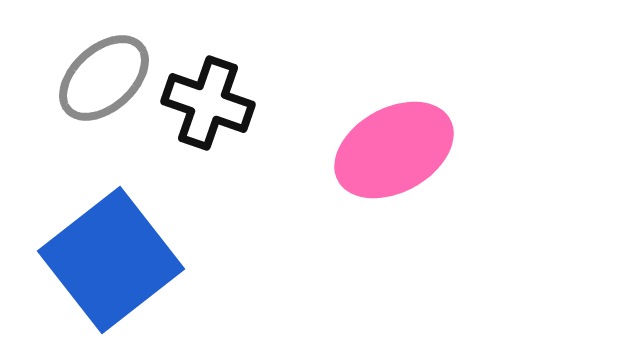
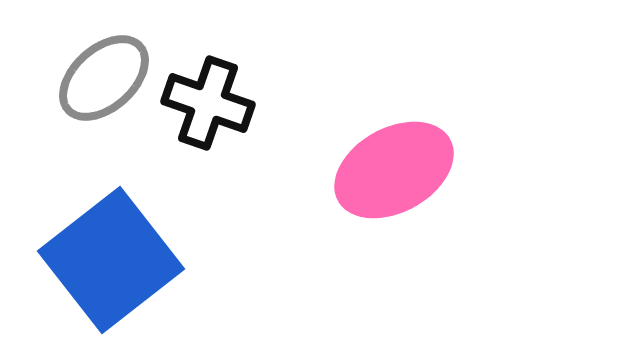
pink ellipse: moved 20 px down
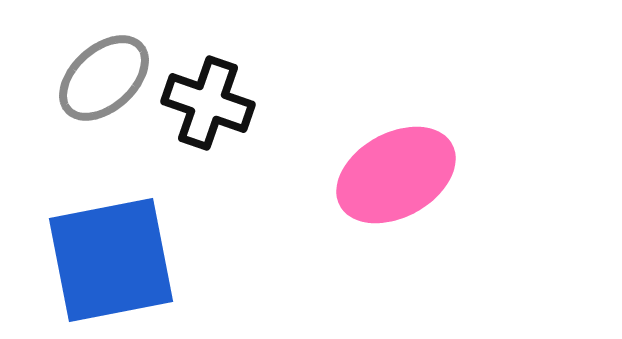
pink ellipse: moved 2 px right, 5 px down
blue square: rotated 27 degrees clockwise
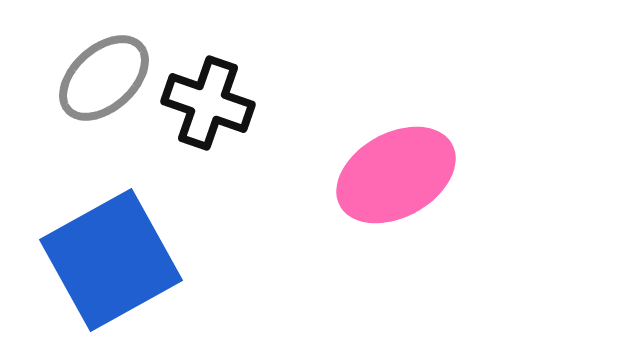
blue square: rotated 18 degrees counterclockwise
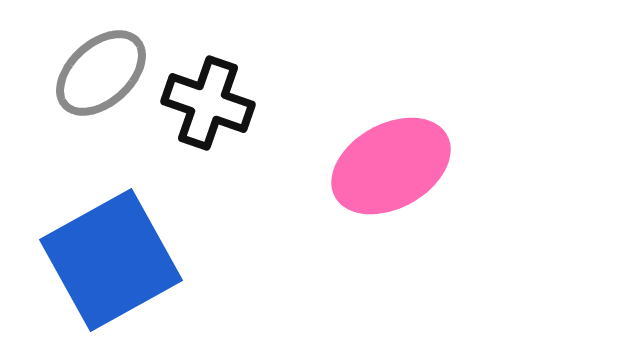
gray ellipse: moved 3 px left, 5 px up
pink ellipse: moved 5 px left, 9 px up
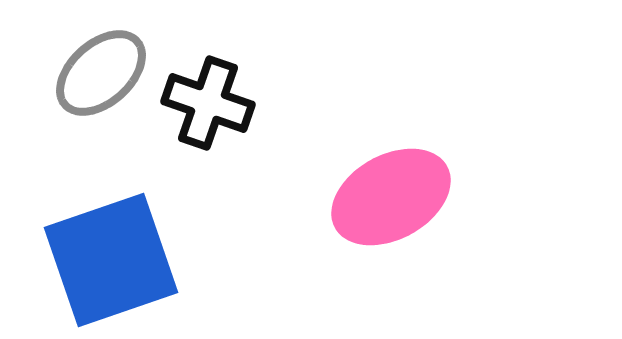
pink ellipse: moved 31 px down
blue square: rotated 10 degrees clockwise
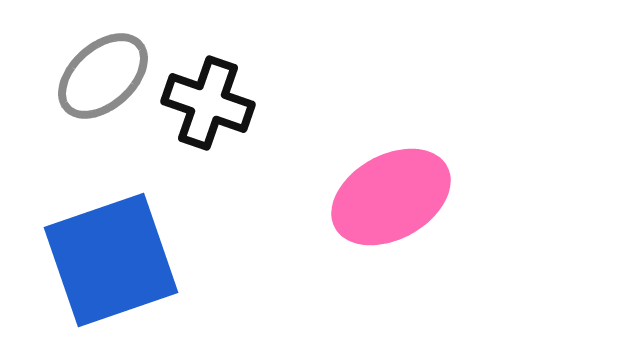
gray ellipse: moved 2 px right, 3 px down
